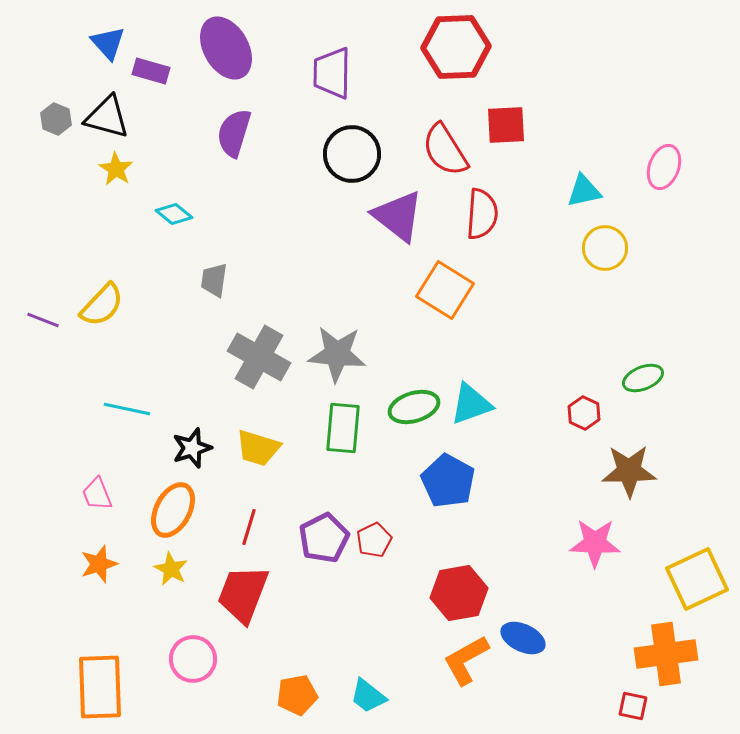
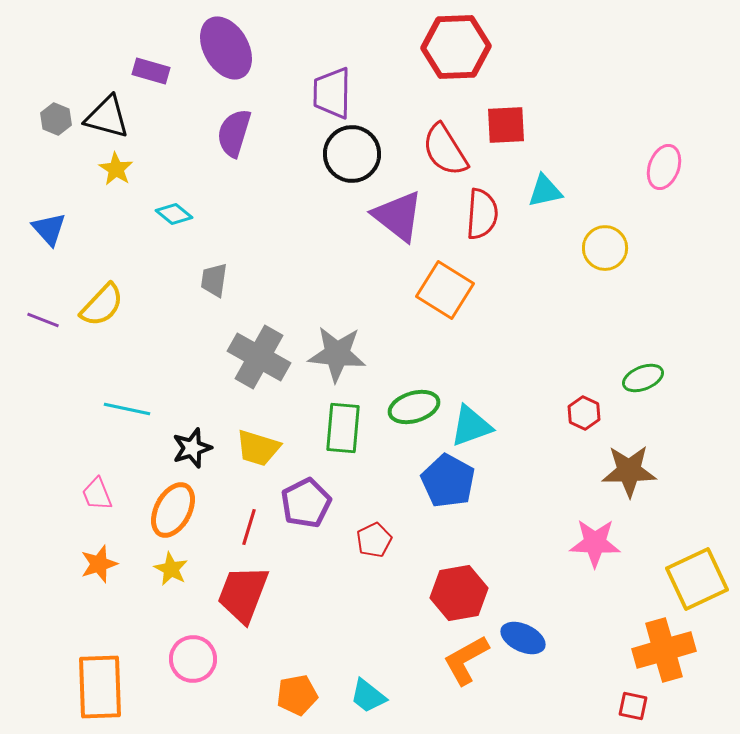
blue triangle at (108, 43): moved 59 px left, 186 px down
purple trapezoid at (332, 73): moved 20 px down
cyan triangle at (584, 191): moved 39 px left
cyan triangle at (471, 404): moved 22 px down
purple pentagon at (324, 538): moved 18 px left, 35 px up
orange cross at (666, 654): moved 2 px left, 4 px up; rotated 8 degrees counterclockwise
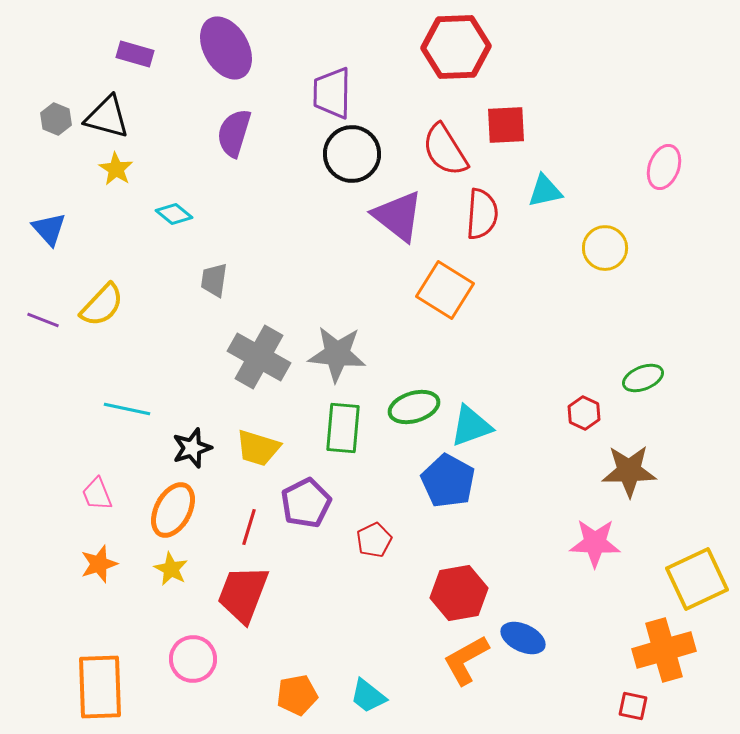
purple rectangle at (151, 71): moved 16 px left, 17 px up
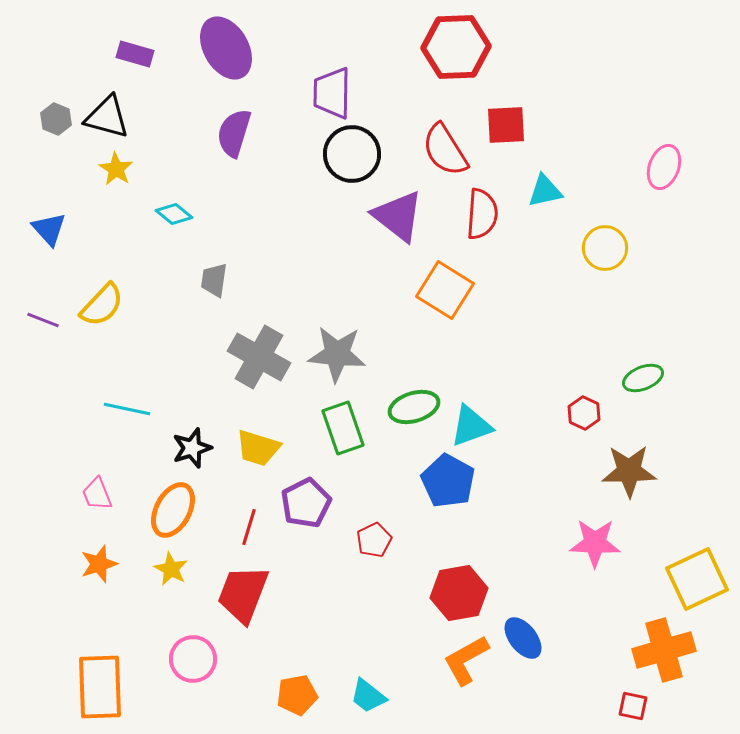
green rectangle at (343, 428): rotated 24 degrees counterclockwise
blue ellipse at (523, 638): rotated 27 degrees clockwise
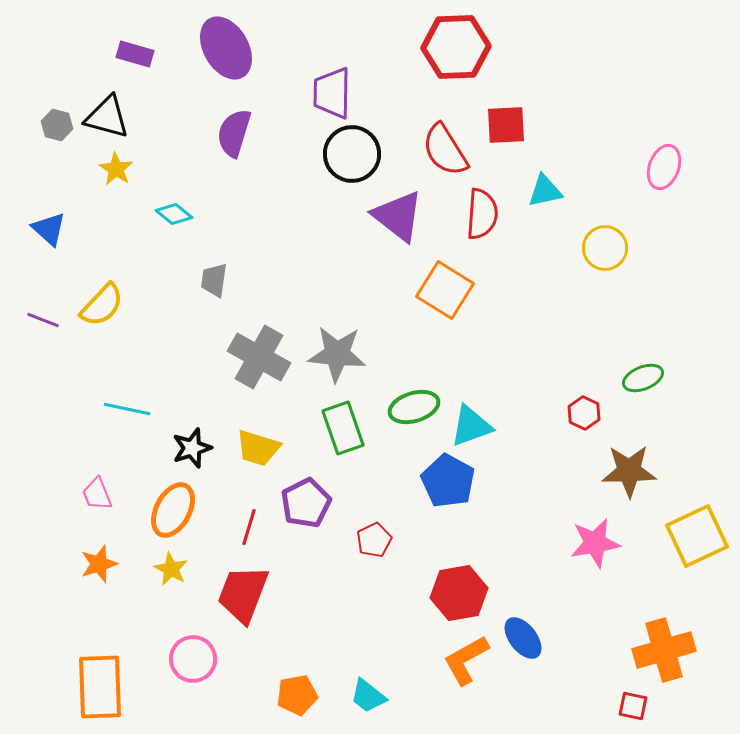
gray hexagon at (56, 119): moved 1 px right, 6 px down; rotated 8 degrees counterclockwise
blue triangle at (49, 229): rotated 6 degrees counterclockwise
pink star at (595, 543): rotated 12 degrees counterclockwise
yellow square at (697, 579): moved 43 px up
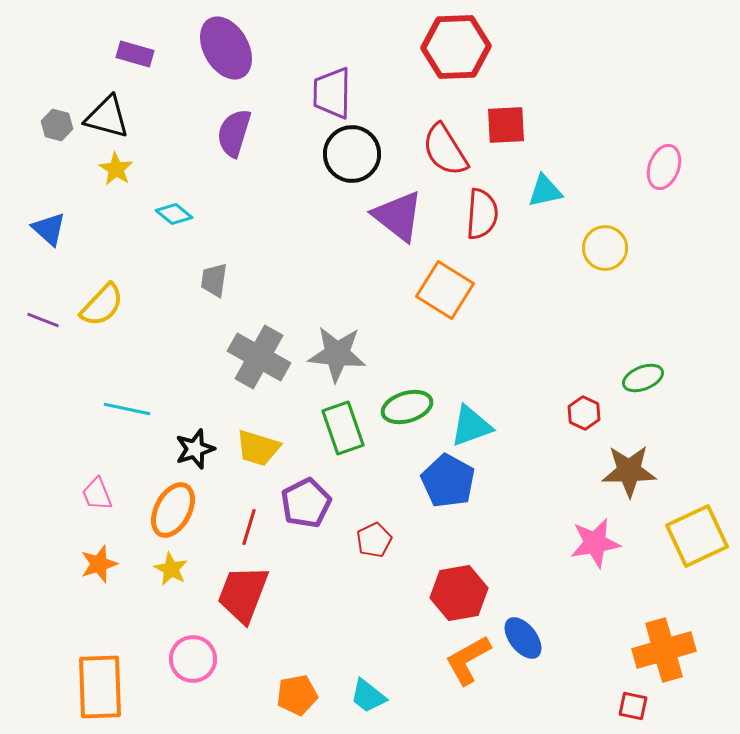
green ellipse at (414, 407): moved 7 px left
black star at (192, 448): moved 3 px right, 1 px down
orange L-shape at (466, 660): moved 2 px right
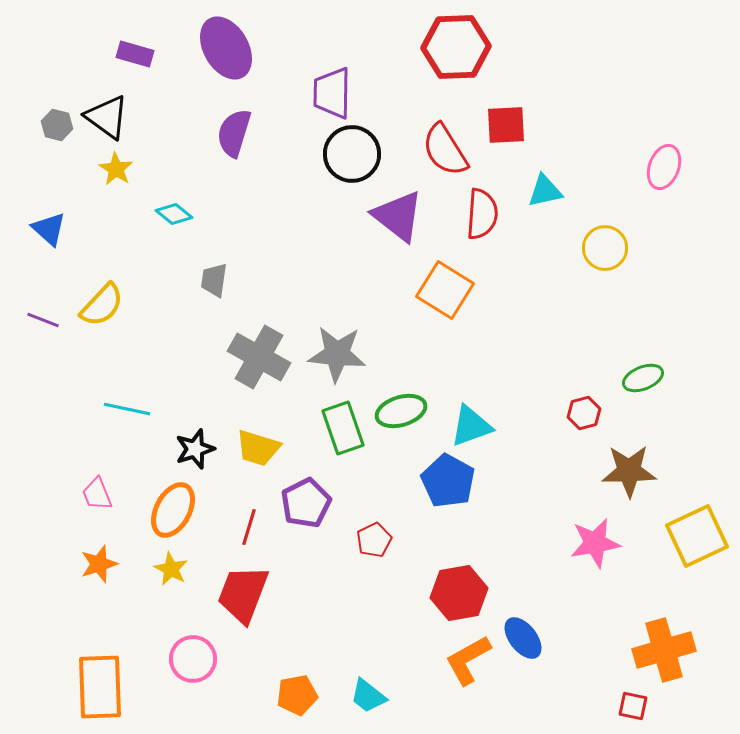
black triangle at (107, 117): rotated 21 degrees clockwise
green ellipse at (407, 407): moved 6 px left, 4 px down
red hexagon at (584, 413): rotated 20 degrees clockwise
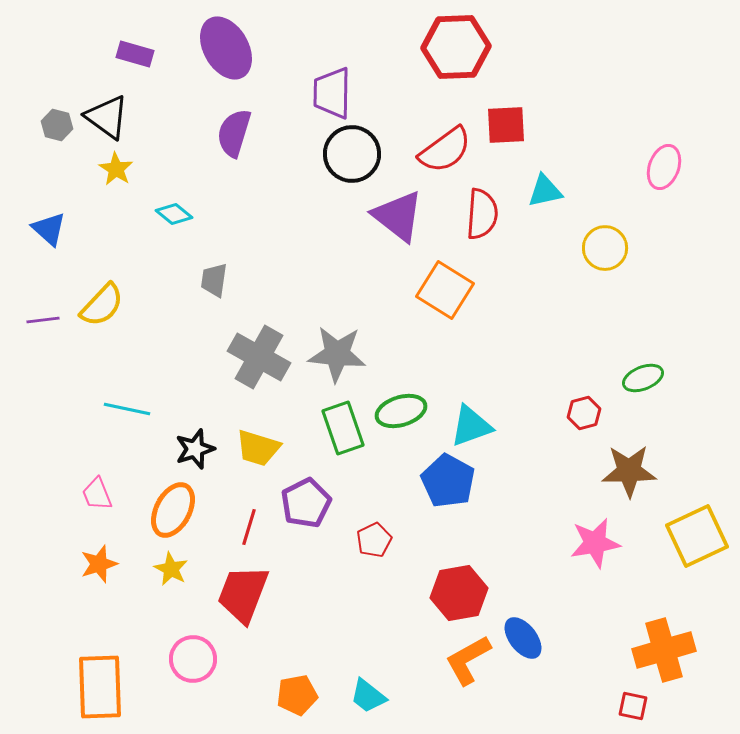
red semicircle at (445, 150): rotated 94 degrees counterclockwise
purple line at (43, 320): rotated 28 degrees counterclockwise
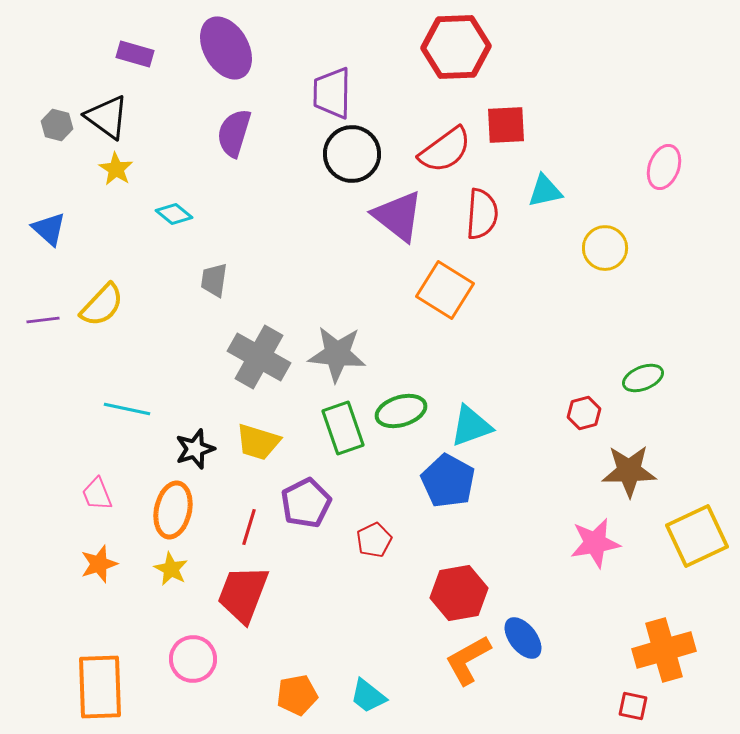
yellow trapezoid at (258, 448): moved 6 px up
orange ellipse at (173, 510): rotated 16 degrees counterclockwise
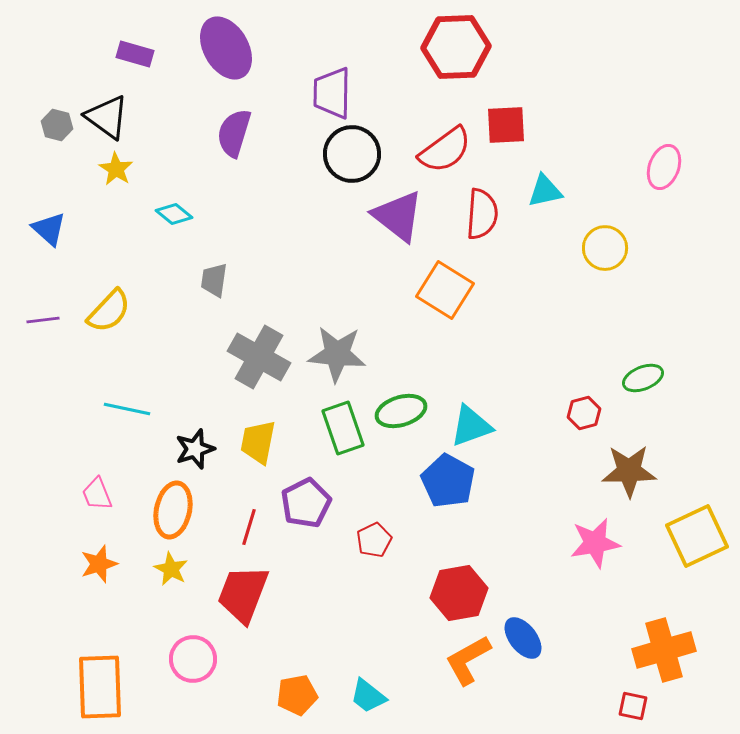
yellow semicircle at (102, 305): moved 7 px right, 6 px down
yellow trapezoid at (258, 442): rotated 84 degrees clockwise
